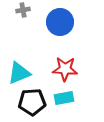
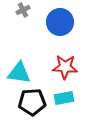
gray cross: rotated 16 degrees counterclockwise
red star: moved 2 px up
cyan triangle: rotated 30 degrees clockwise
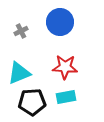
gray cross: moved 2 px left, 21 px down
cyan triangle: rotated 30 degrees counterclockwise
cyan rectangle: moved 2 px right, 1 px up
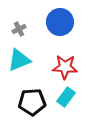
gray cross: moved 2 px left, 2 px up
cyan triangle: moved 13 px up
cyan rectangle: rotated 42 degrees counterclockwise
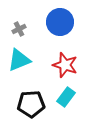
red star: moved 2 px up; rotated 15 degrees clockwise
black pentagon: moved 1 px left, 2 px down
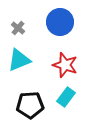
gray cross: moved 1 px left, 1 px up; rotated 24 degrees counterclockwise
black pentagon: moved 1 px left, 1 px down
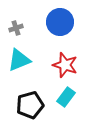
gray cross: moved 2 px left; rotated 32 degrees clockwise
black pentagon: rotated 12 degrees counterclockwise
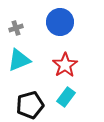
red star: rotated 20 degrees clockwise
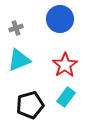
blue circle: moved 3 px up
